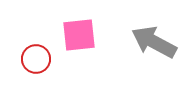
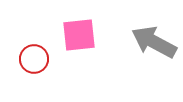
red circle: moved 2 px left
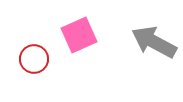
pink square: rotated 18 degrees counterclockwise
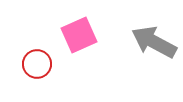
red circle: moved 3 px right, 5 px down
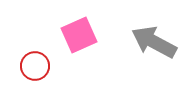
red circle: moved 2 px left, 2 px down
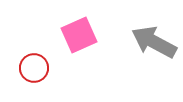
red circle: moved 1 px left, 2 px down
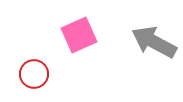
red circle: moved 6 px down
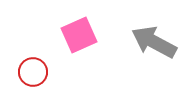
red circle: moved 1 px left, 2 px up
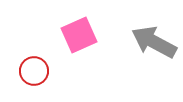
red circle: moved 1 px right, 1 px up
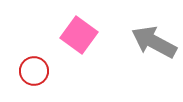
pink square: rotated 30 degrees counterclockwise
